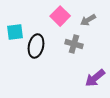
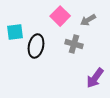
purple arrow: rotated 15 degrees counterclockwise
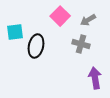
gray cross: moved 7 px right
purple arrow: rotated 135 degrees clockwise
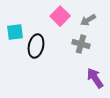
purple arrow: rotated 25 degrees counterclockwise
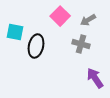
cyan square: rotated 18 degrees clockwise
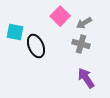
gray arrow: moved 4 px left, 3 px down
black ellipse: rotated 35 degrees counterclockwise
purple arrow: moved 9 px left
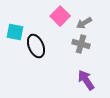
purple arrow: moved 2 px down
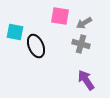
pink square: rotated 36 degrees counterclockwise
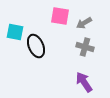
gray cross: moved 4 px right, 3 px down
purple arrow: moved 2 px left, 2 px down
